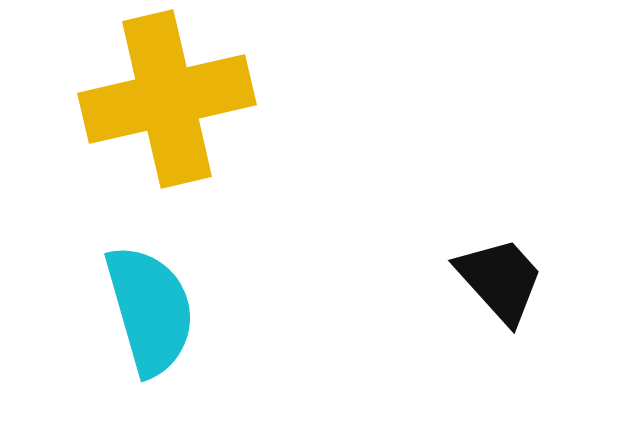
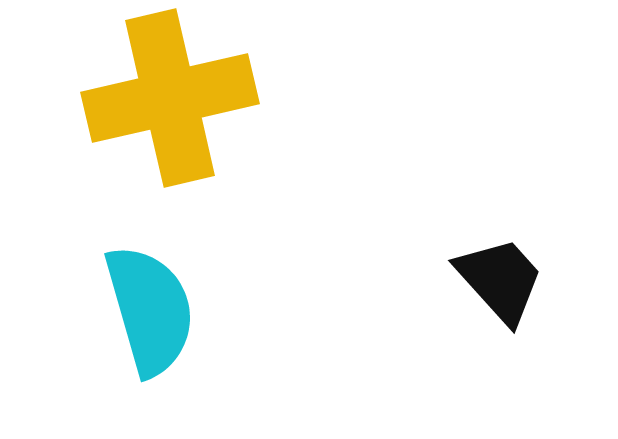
yellow cross: moved 3 px right, 1 px up
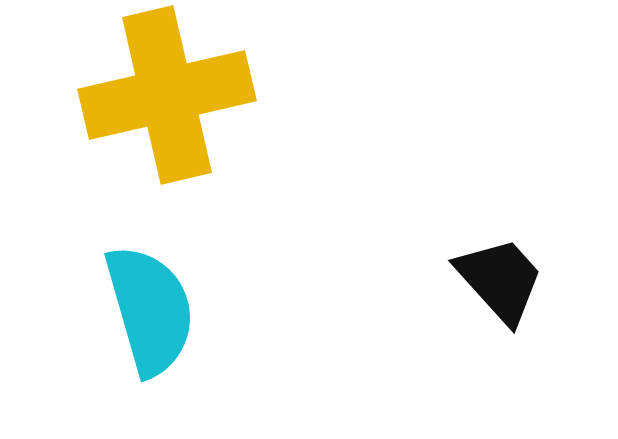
yellow cross: moved 3 px left, 3 px up
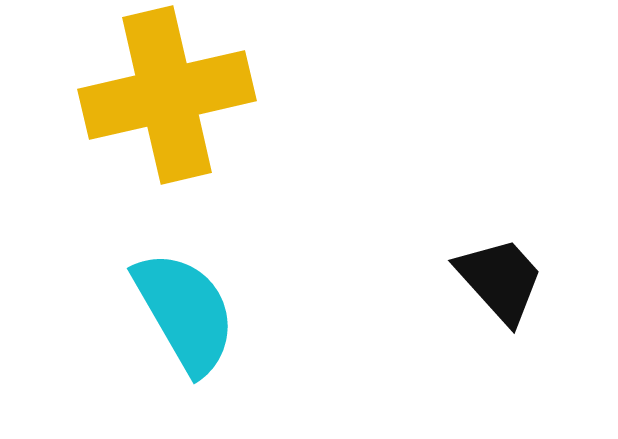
cyan semicircle: moved 35 px right, 2 px down; rotated 14 degrees counterclockwise
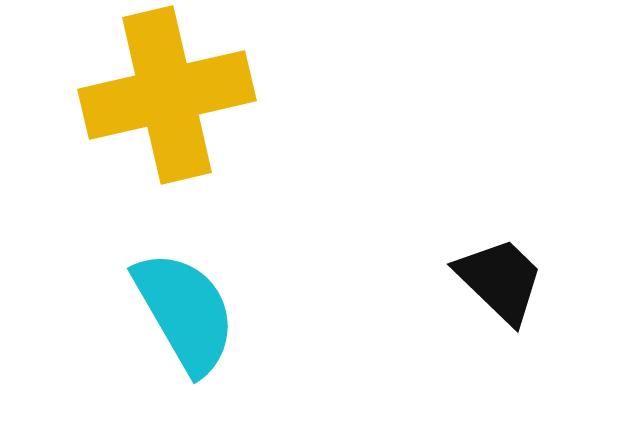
black trapezoid: rotated 4 degrees counterclockwise
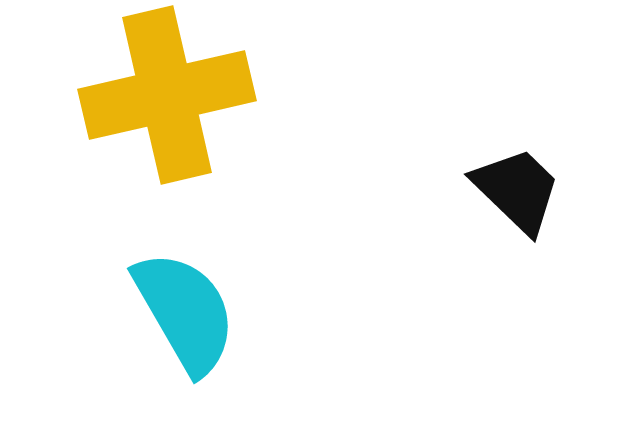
black trapezoid: moved 17 px right, 90 px up
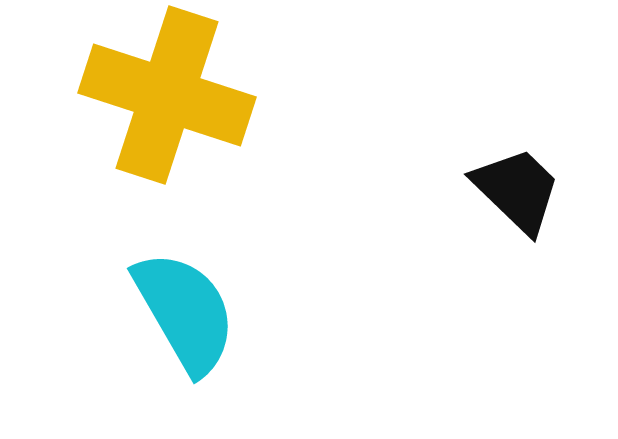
yellow cross: rotated 31 degrees clockwise
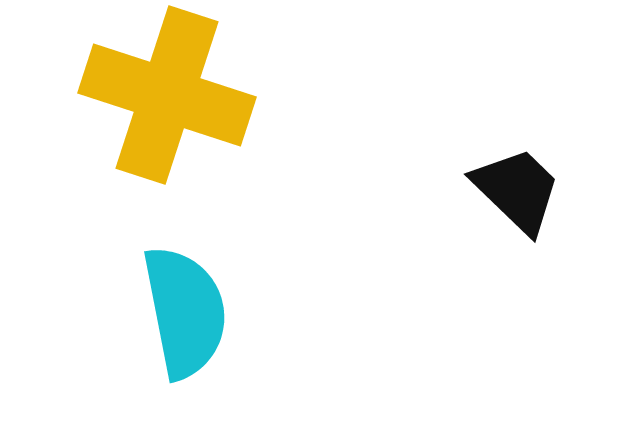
cyan semicircle: rotated 19 degrees clockwise
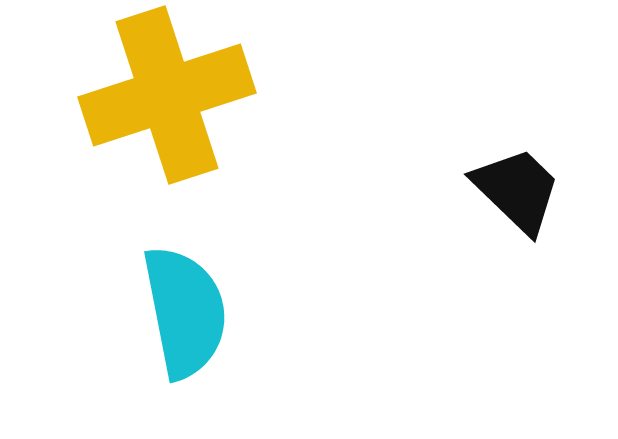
yellow cross: rotated 36 degrees counterclockwise
